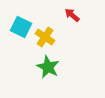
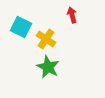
red arrow: rotated 35 degrees clockwise
yellow cross: moved 1 px right, 2 px down
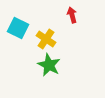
cyan square: moved 3 px left, 1 px down
green star: moved 1 px right, 2 px up
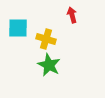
cyan square: rotated 25 degrees counterclockwise
yellow cross: rotated 18 degrees counterclockwise
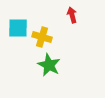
yellow cross: moved 4 px left, 2 px up
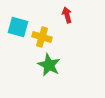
red arrow: moved 5 px left
cyan square: moved 1 px up; rotated 15 degrees clockwise
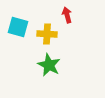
yellow cross: moved 5 px right, 3 px up; rotated 12 degrees counterclockwise
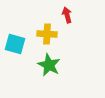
cyan square: moved 3 px left, 17 px down
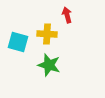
cyan square: moved 3 px right, 2 px up
green star: rotated 10 degrees counterclockwise
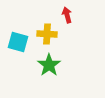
green star: rotated 20 degrees clockwise
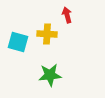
green star: moved 1 px right, 10 px down; rotated 30 degrees clockwise
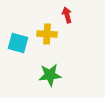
cyan square: moved 1 px down
